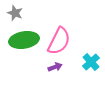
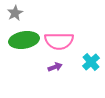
gray star: rotated 21 degrees clockwise
pink semicircle: rotated 64 degrees clockwise
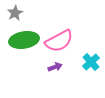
pink semicircle: rotated 28 degrees counterclockwise
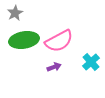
purple arrow: moved 1 px left
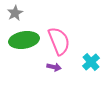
pink semicircle: rotated 84 degrees counterclockwise
purple arrow: rotated 32 degrees clockwise
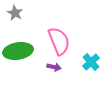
gray star: rotated 14 degrees counterclockwise
green ellipse: moved 6 px left, 11 px down
